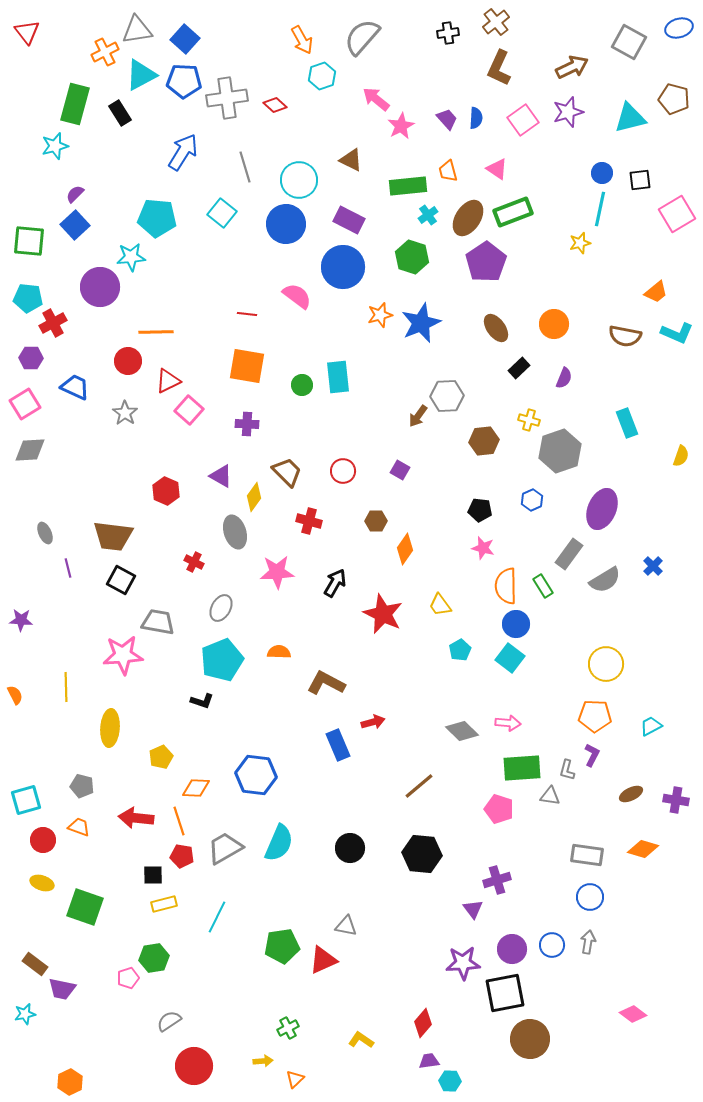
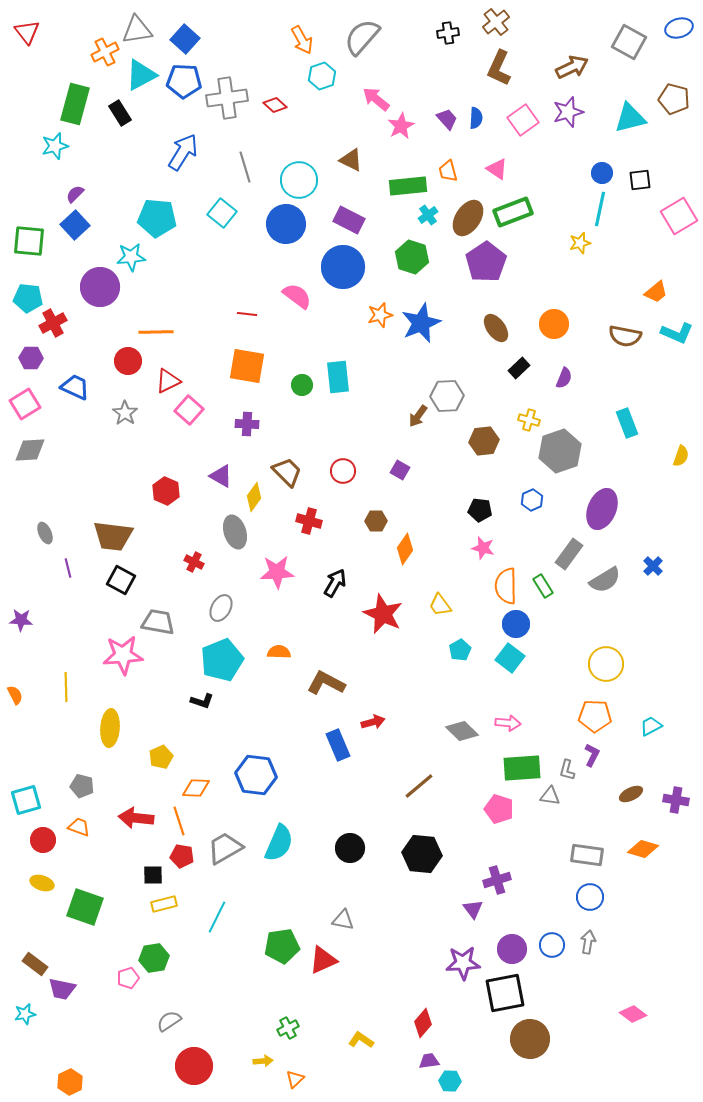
pink square at (677, 214): moved 2 px right, 2 px down
gray triangle at (346, 926): moved 3 px left, 6 px up
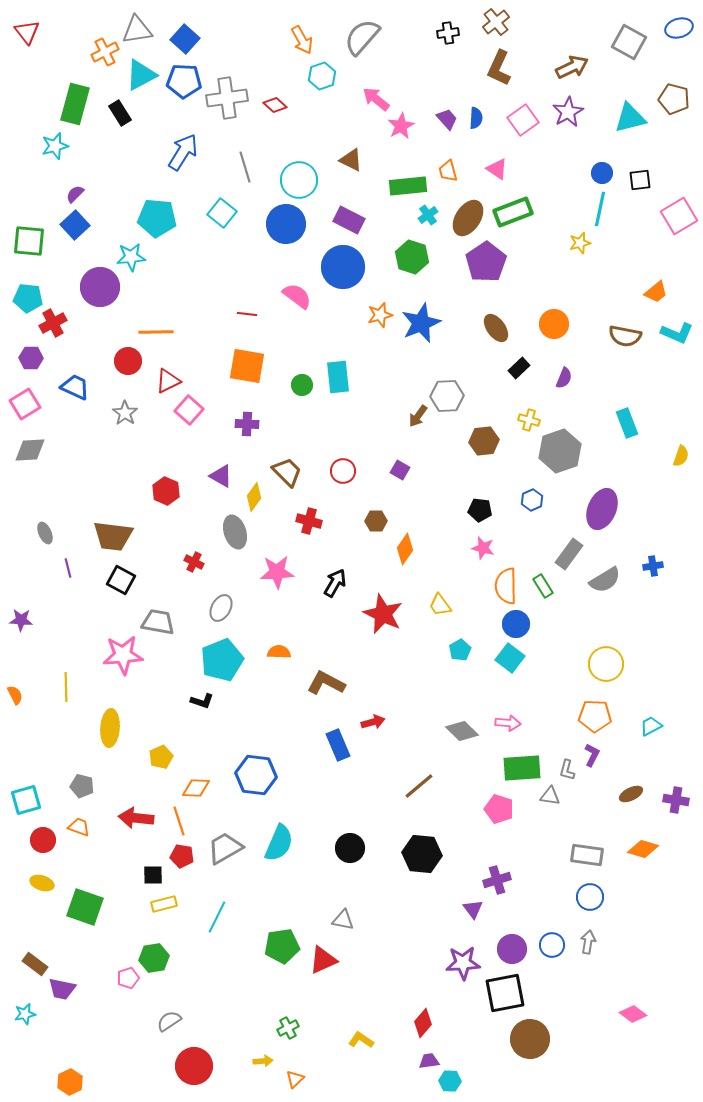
purple star at (568, 112): rotated 12 degrees counterclockwise
blue cross at (653, 566): rotated 36 degrees clockwise
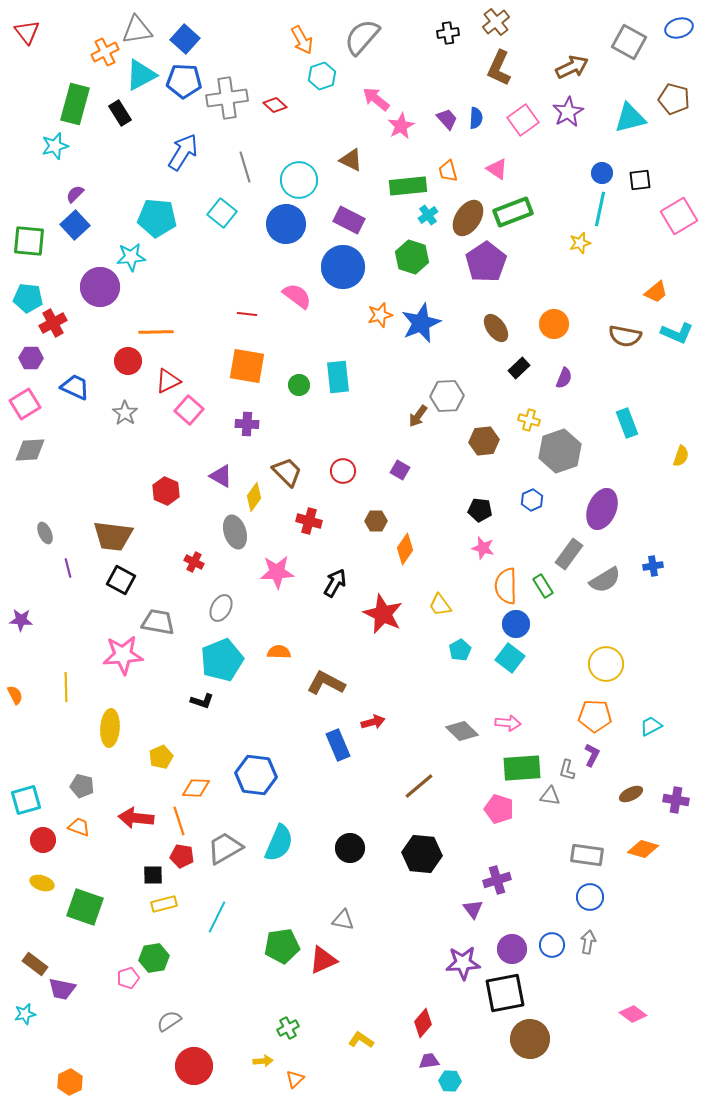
green circle at (302, 385): moved 3 px left
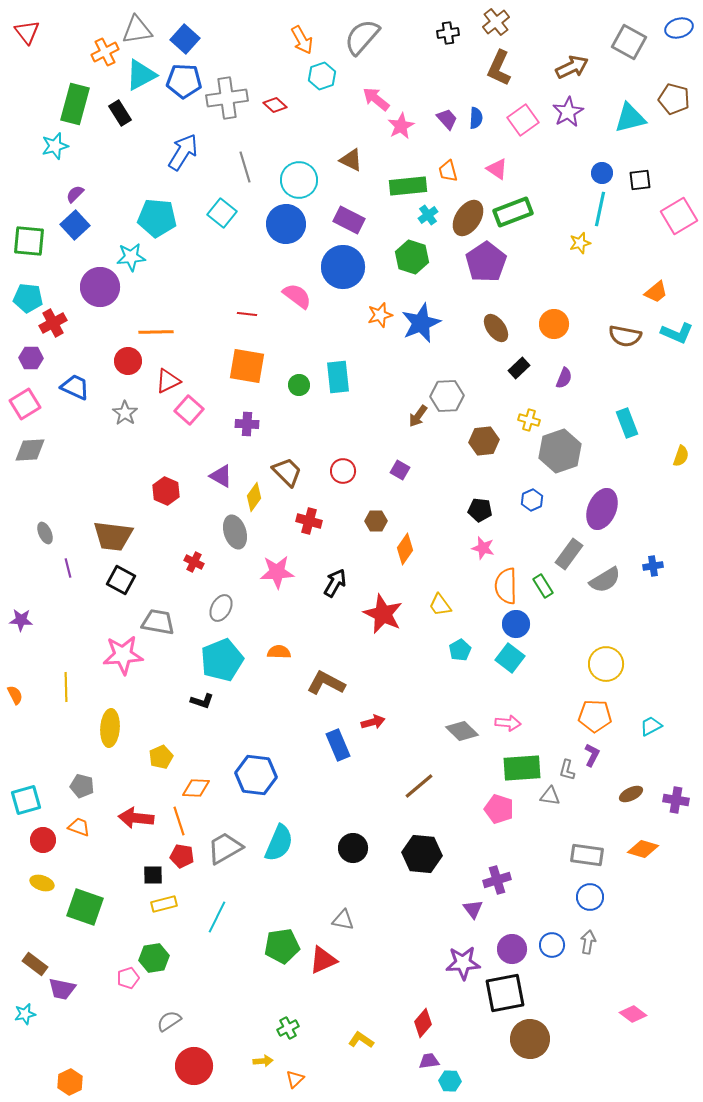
black circle at (350, 848): moved 3 px right
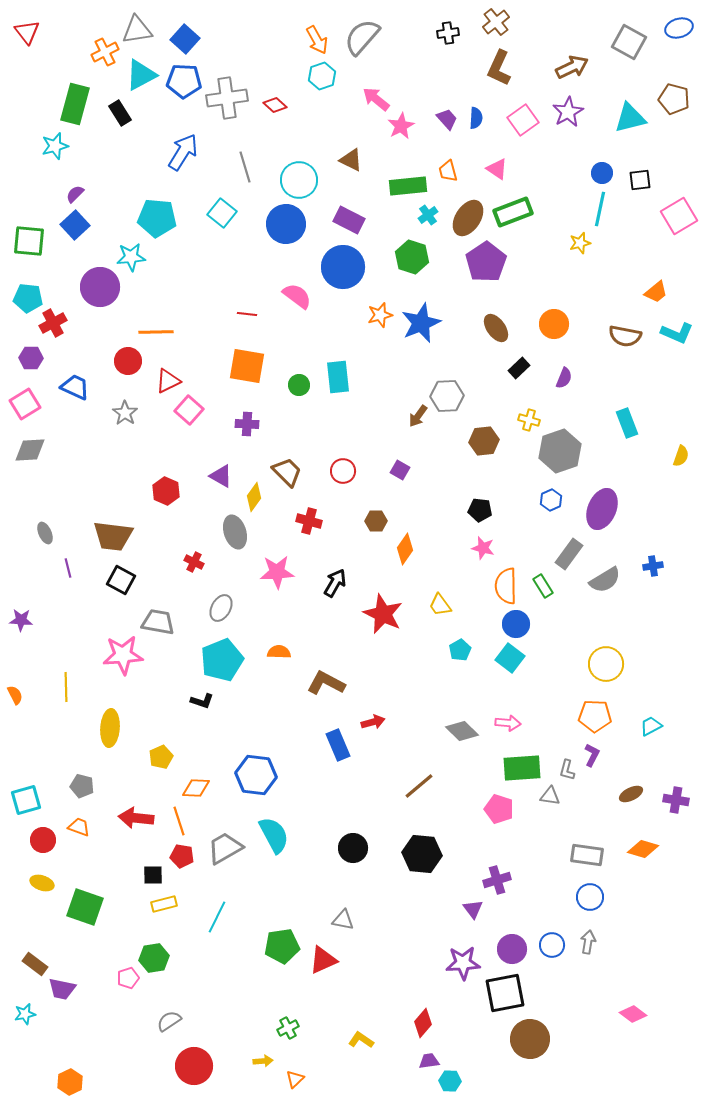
orange arrow at (302, 40): moved 15 px right
blue hexagon at (532, 500): moved 19 px right
cyan semicircle at (279, 843): moved 5 px left, 8 px up; rotated 51 degrees counterclockwise
